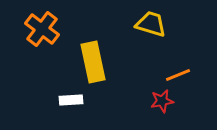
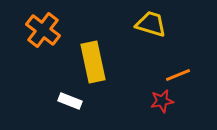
orange cross: moved 1 px right, 1 px down
white rectangle: moved 1 px left, 1 px down; rotated 25 degrees clockwise
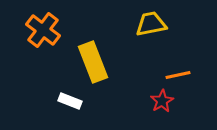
yellow trapezoid: rotated 28 degrees counterclockwise
yellow rectangle: rotated 9 degrees counterclockwise
orange line: rotated 10 degrees clockwise
red star: rotated 20 degrees counterclockwise
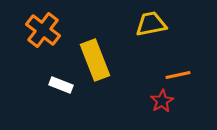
yellow rectangle: moved 2 px right, 2 px up
white rectangle: moved 9 px left, 16 px up
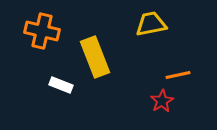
orange cross: moved 1 px left, 1 px down; rotated 24 degrees counterclockwise
yellow rectangle: moved 3 px up
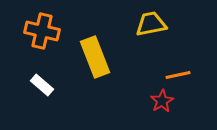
white rectangle: moved 19 px left; rotated 20 degrees clockwise
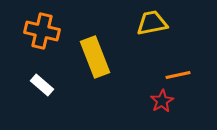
yellow trapezoid: moved 1 px right, 1 px up
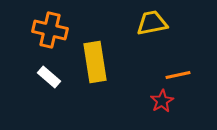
orange cross: moved 8 px right, 1 px up
yellow rectangle: moved 5 px down; rotated 12 degrees clockwise
white rectangle: moved 7 px right, 8 px up
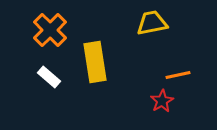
orange cross: rotated 32 degrees clockwise
